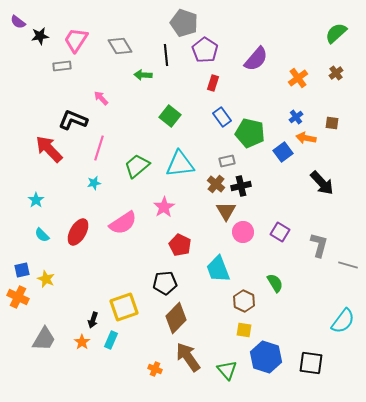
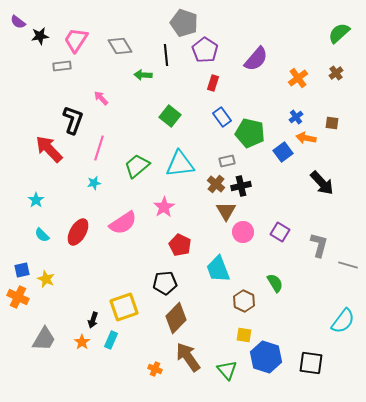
green semicircle at (336, 33): moved 3 px right
black L-shape at (73, 120): rotated 88 degrees clockwise
yellow square at (244, 330): moved 5 px down
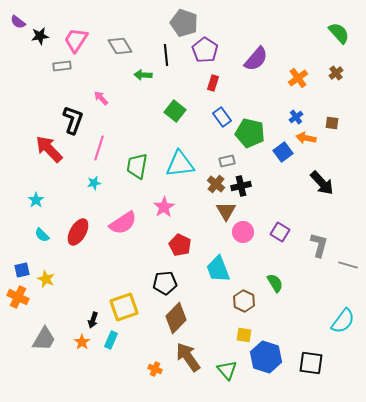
green semicircle at (339, 33): rotated 90 degrees clockwise
green square at (170, 116): moved 5 px right, 5 px up
green trapezoid at (137, 166): rotated 40 degrees counterclockwise
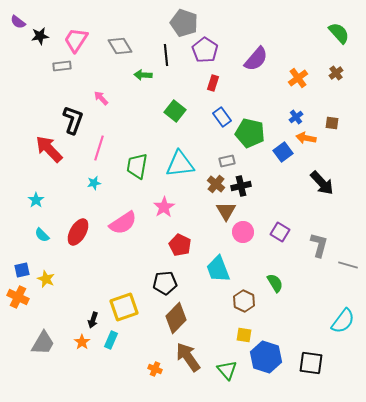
gray trapezoid at (44, 339): moved 1 px left, 4 px down
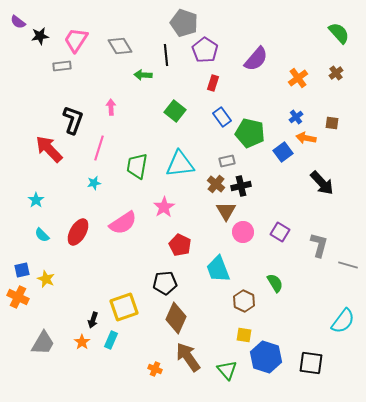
pink arrow at (101, 98): moved 10 px right, 9 px down; rotated 42 degrees clockwise
brown diamond at (176, 318): rotated 20 degrees counterclockwise
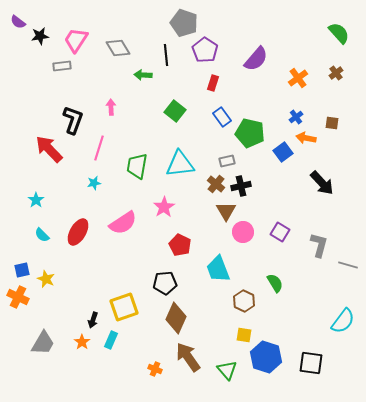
gray diamond at (120, 46): moved 2 px left, 2 px down
